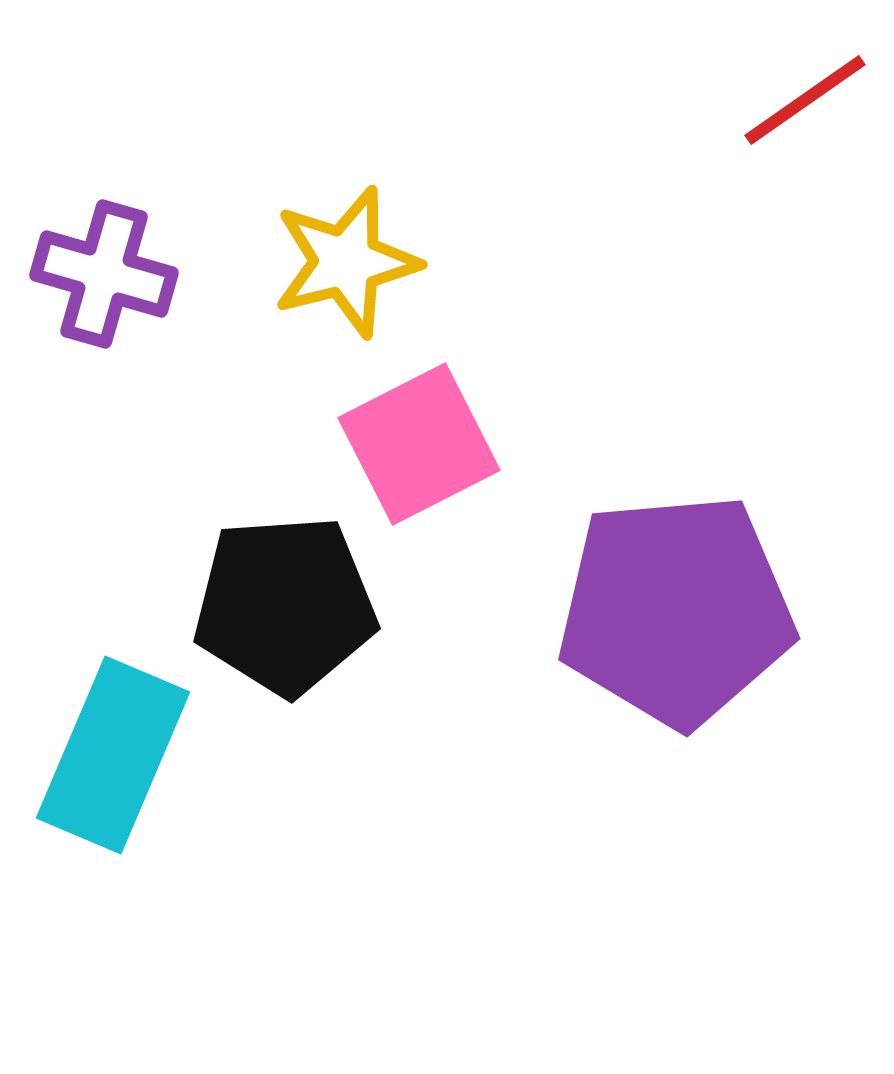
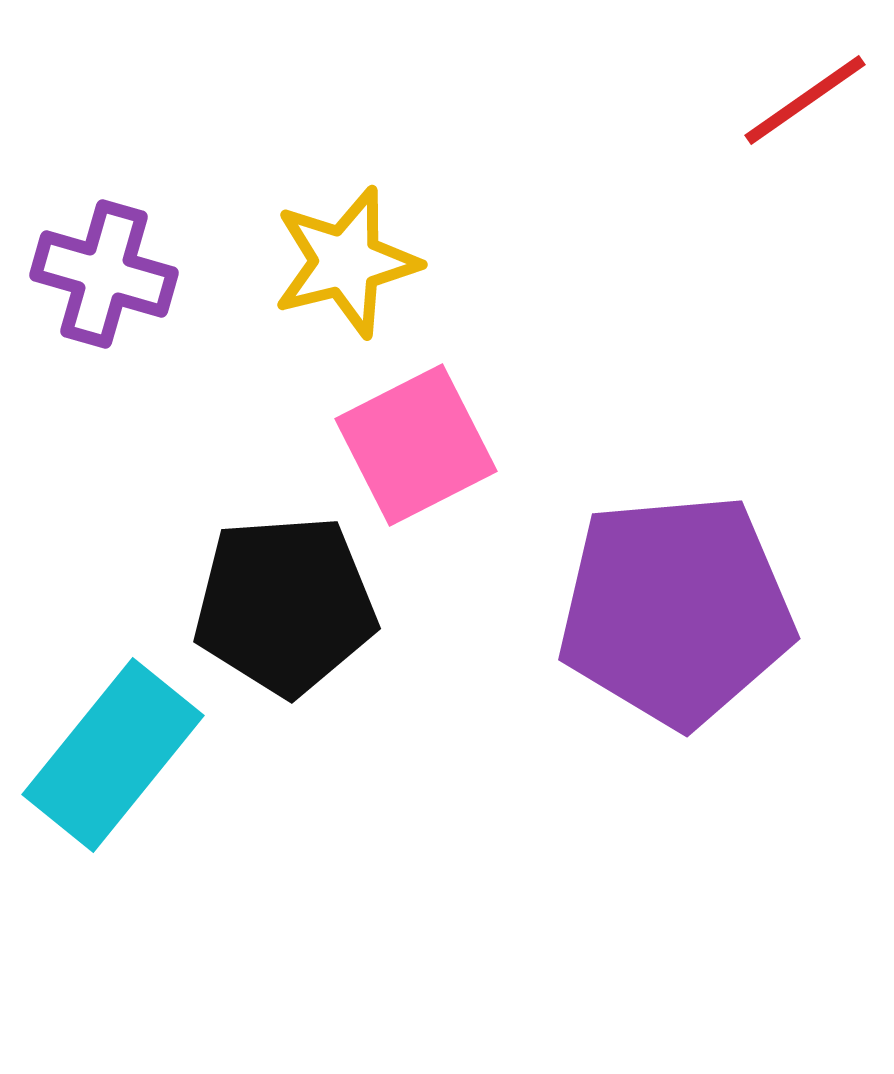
pink square: moved 3 px left, 1 px down
cyan rectangle: rotated 16 degrees clockwise
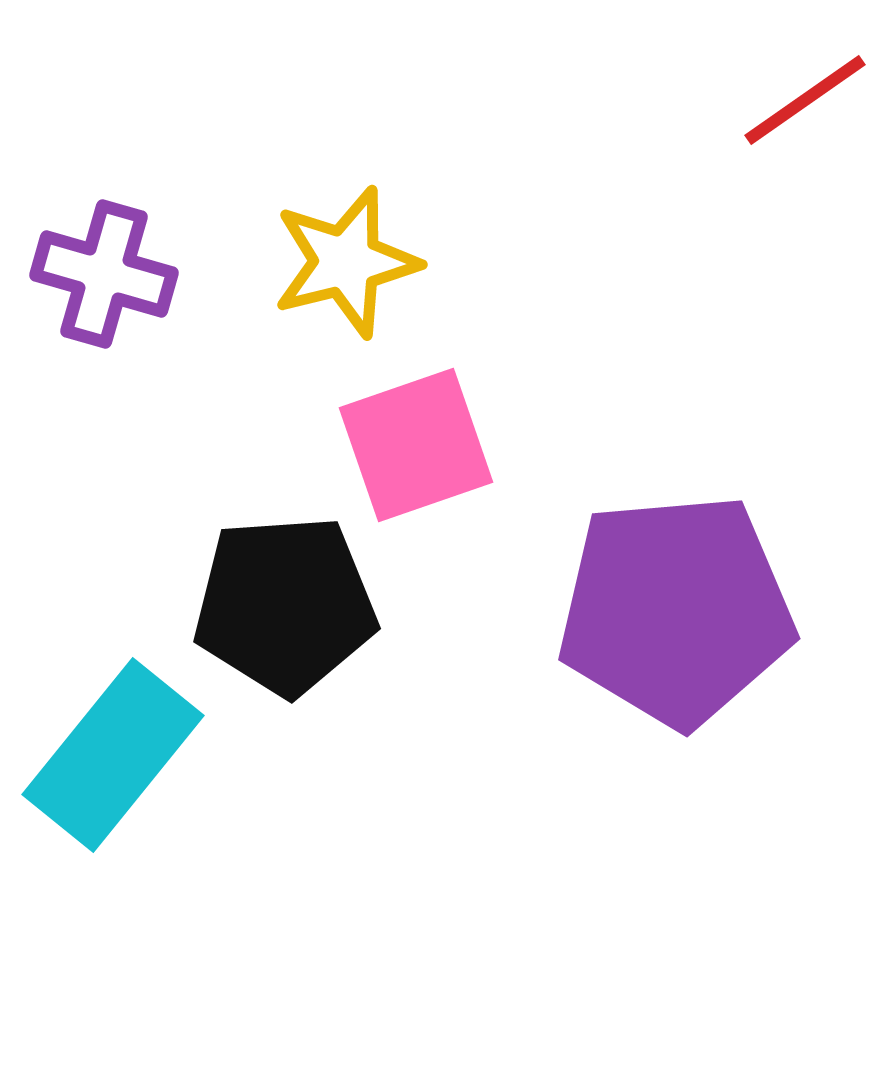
pink square: rotated 8 degrees clockwise
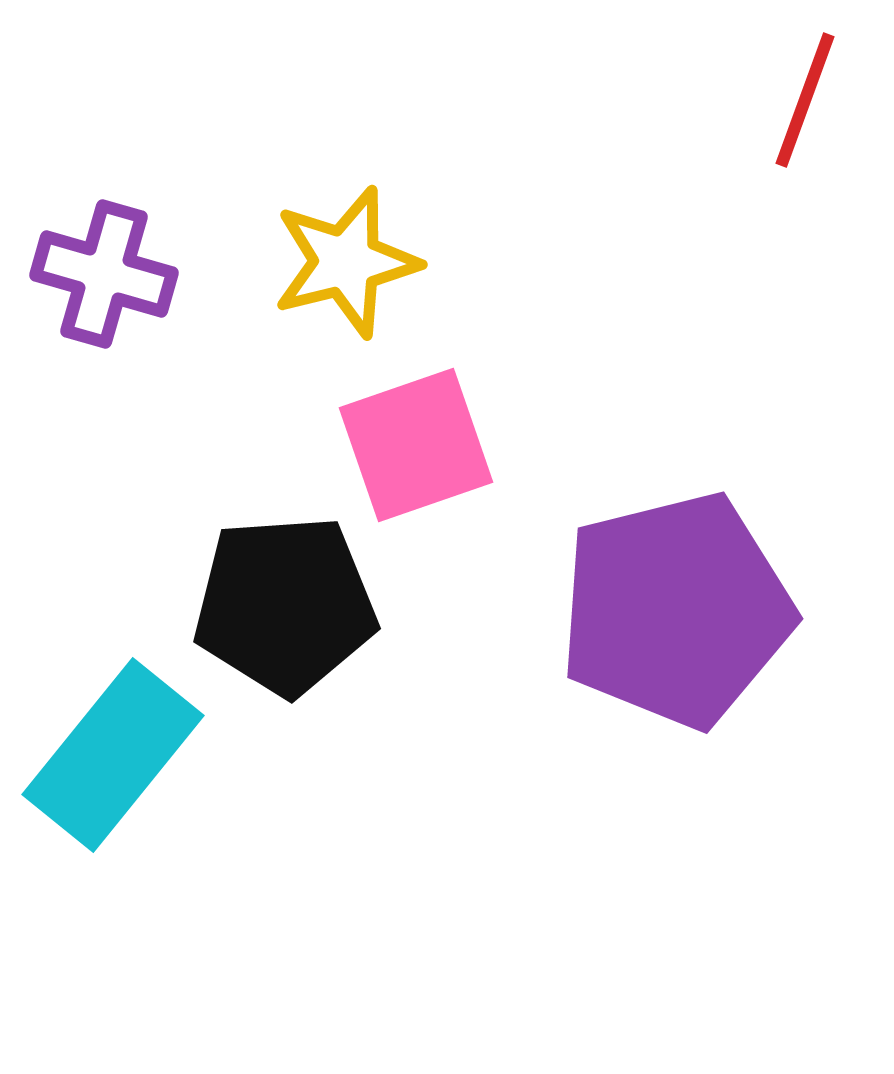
red line: rotated 35 degrees counterclockwise
purple pentagon: rotated 9 degrees counterclockwise
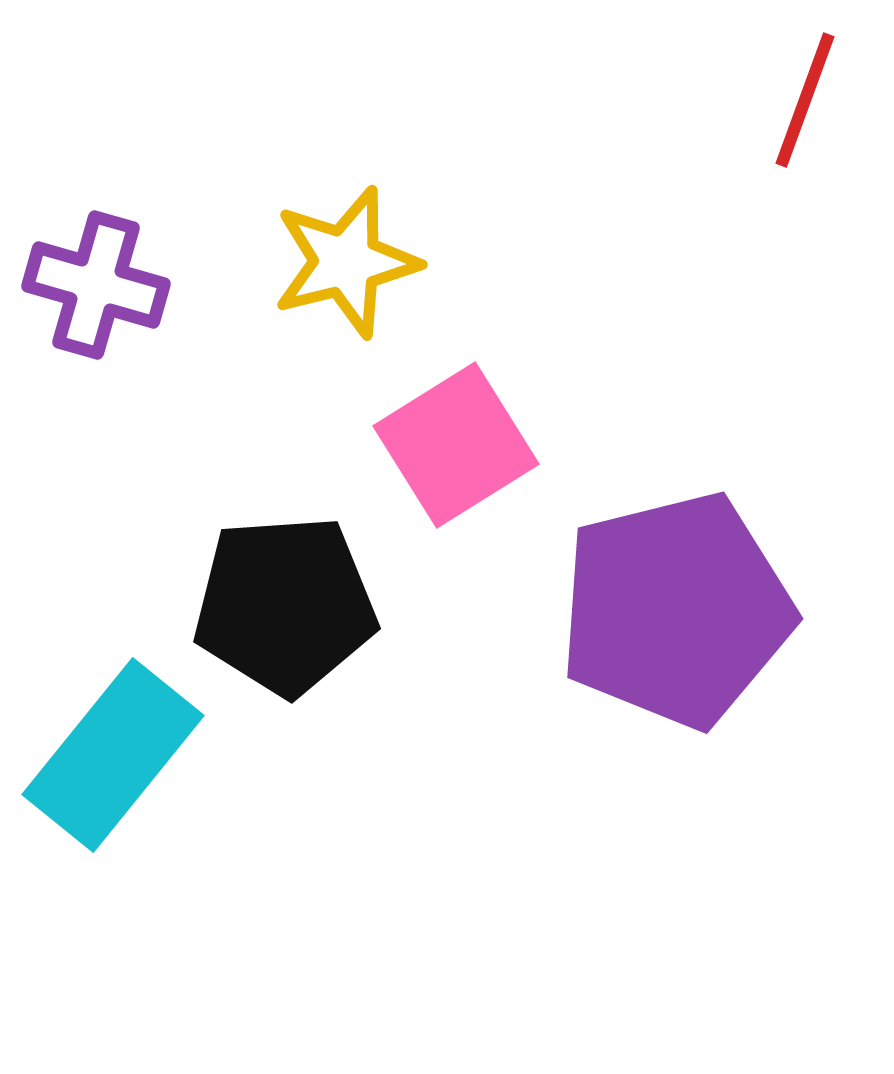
purple cross: moved 8 px left, 11 px down
pink square: moved 40 px right; rotated 13 degrees counterclockwise
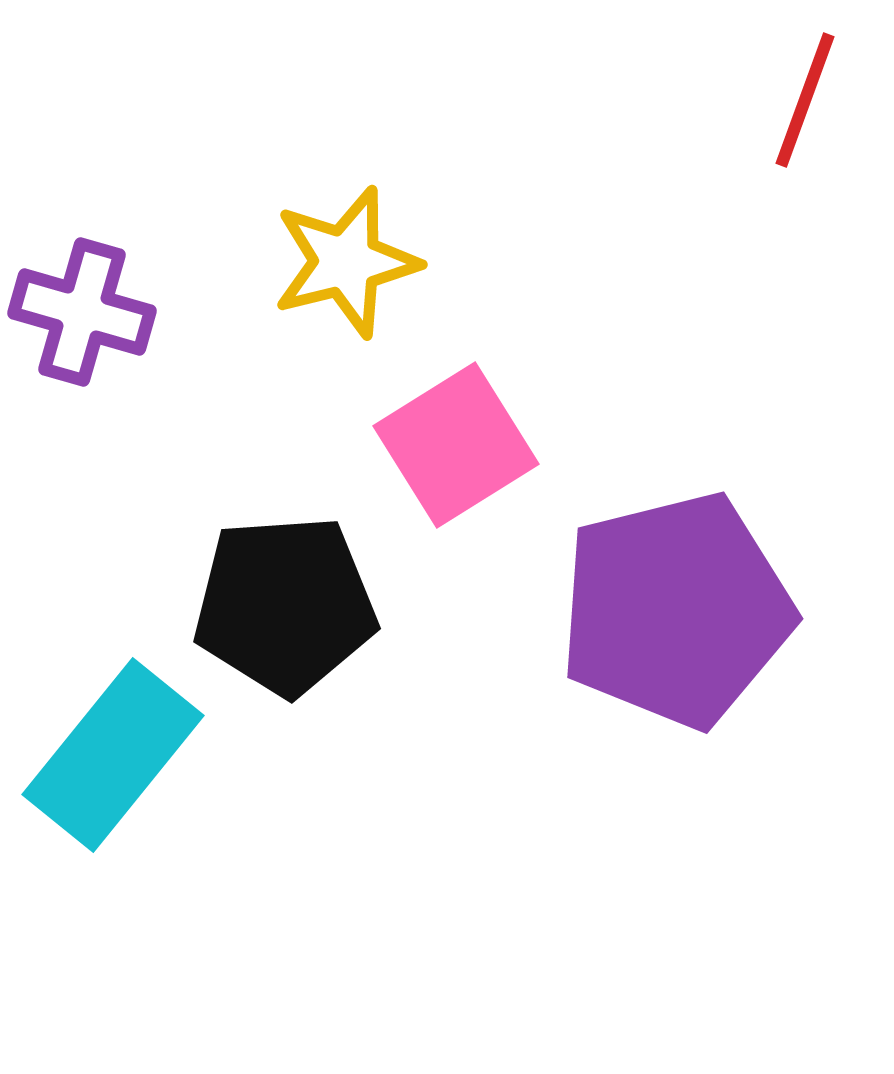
purple cross: moved 14 px left, 27 px down
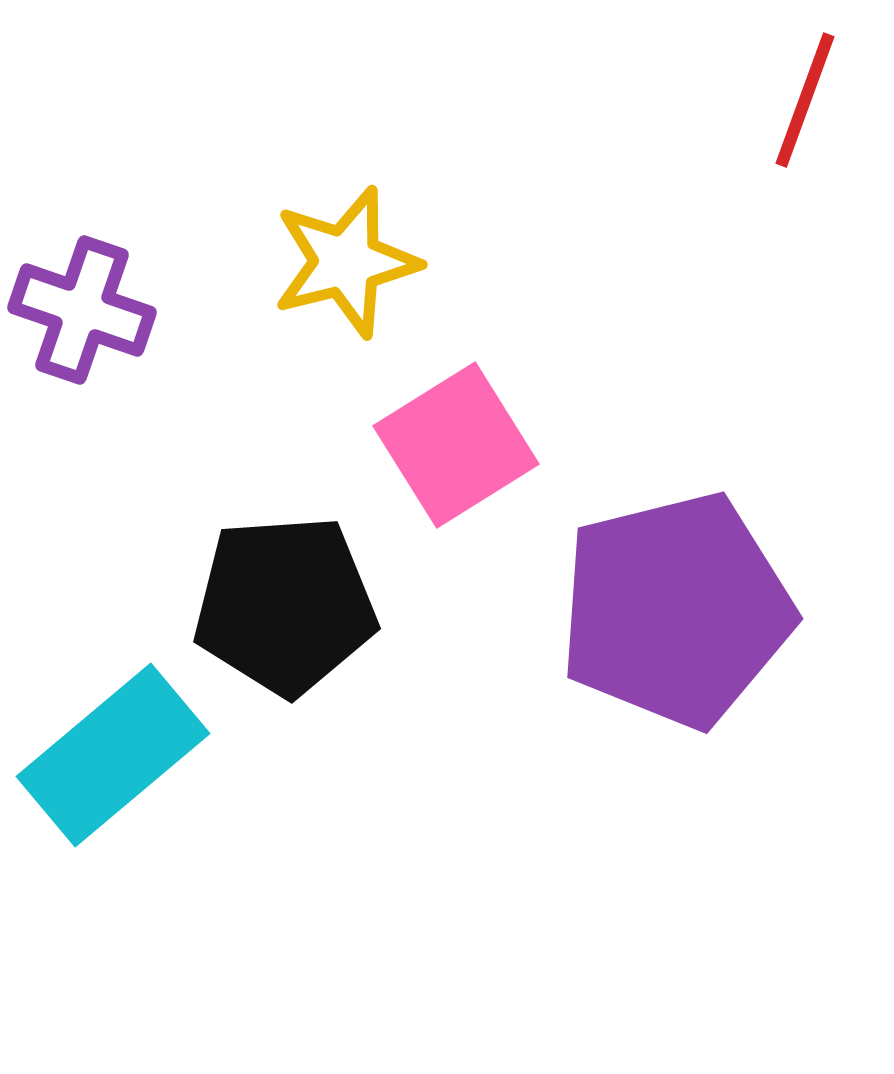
purple cross: moved 2 px up; rotated 3 degrees clockwise
cyan rectangle: rotated 11 degrees clockwise
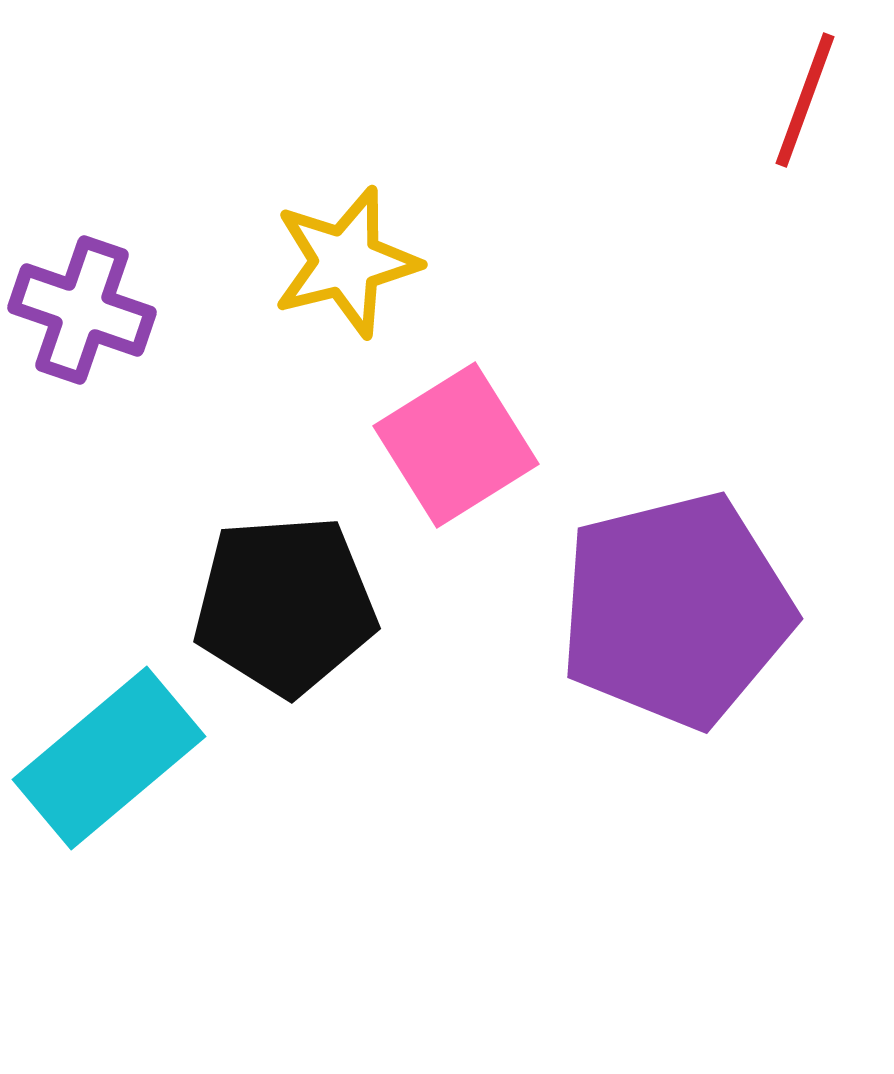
cyan rectangle: moved 4 px left, 3 px down
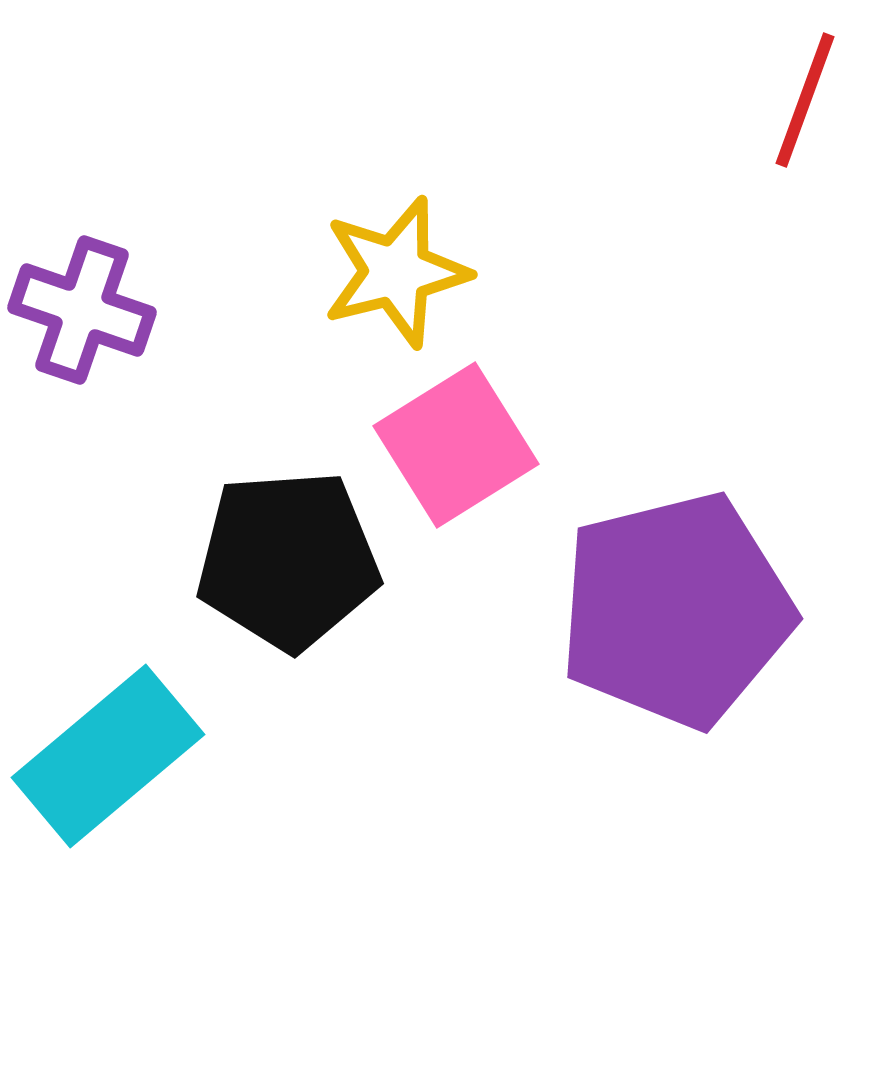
yellow star: moved 50 px right, 10 px down
black pentagon: moved 3 px right, 45 px up
cyan rectangle: moved 1 px left, 2 px up
